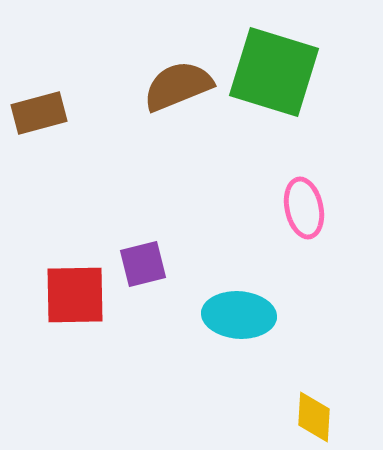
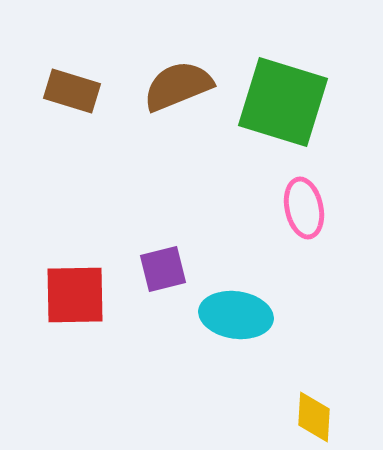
green square: moved 9 px right, 30 px down
brown rectangle: moved 33 px right, 22 px up; rotated 32 degrees clockwise
purple square: moved 20 px right, 5 px down
cyan ellipse: moved 3 px left; rotated 4 degrees clockwise
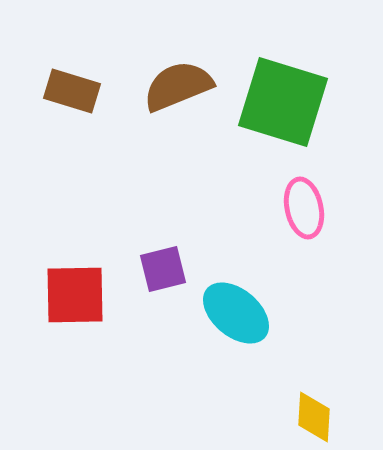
cyan ellipse: moved 2 px up; rotated 32 degrees clockwise
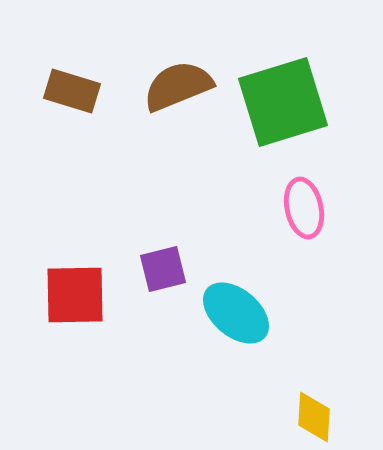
green square: rotated 34 degrees counterclockwise
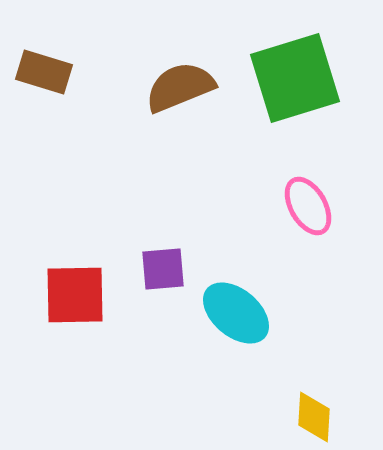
brown semicircle: moved 2 px right, 1 px down
brown rectangle: moved 28 px left, 19 px up
green square: moved 12 px right, 24 px up
pink ellipse: moved 4 px right, 2 px up; rotated 18 degrees counterclockwise
purple square: rotated 9 degrees clockwise
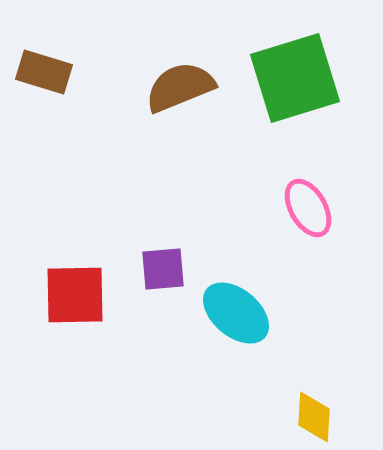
pink ellipse: moved 2 px down
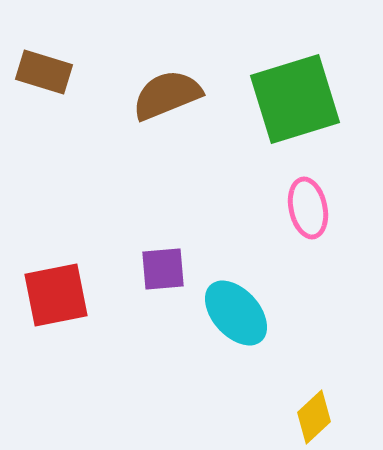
green square: moved 21 px down
brown semicircle: moved 13 px left, 8 px down
pink ellipse: rotated 18 degrees clockwise
red square: moved 19 px left; rotated 10 degrees counterclockwise
cyan ellipse: rotated 8 degrees clockwise
yellow diamond: rotated 44 degrees clockwise
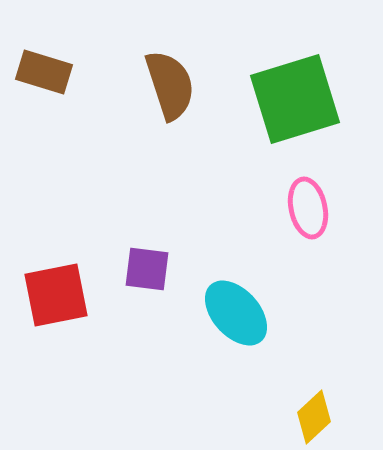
brown semicircle: moved 3 px right, 10 px up; rotated 94 degrees clockwise
purple square: moved 16 px left; rotated 12 degrees clockwise
